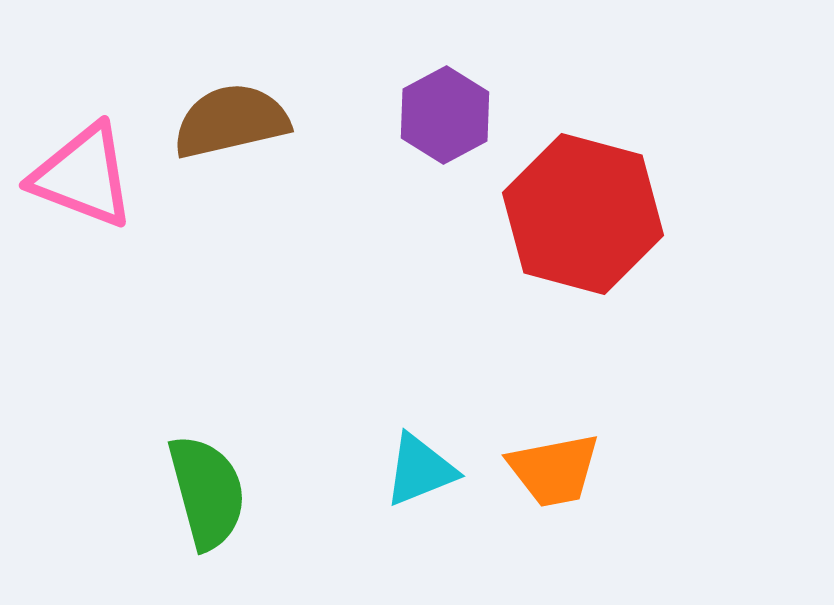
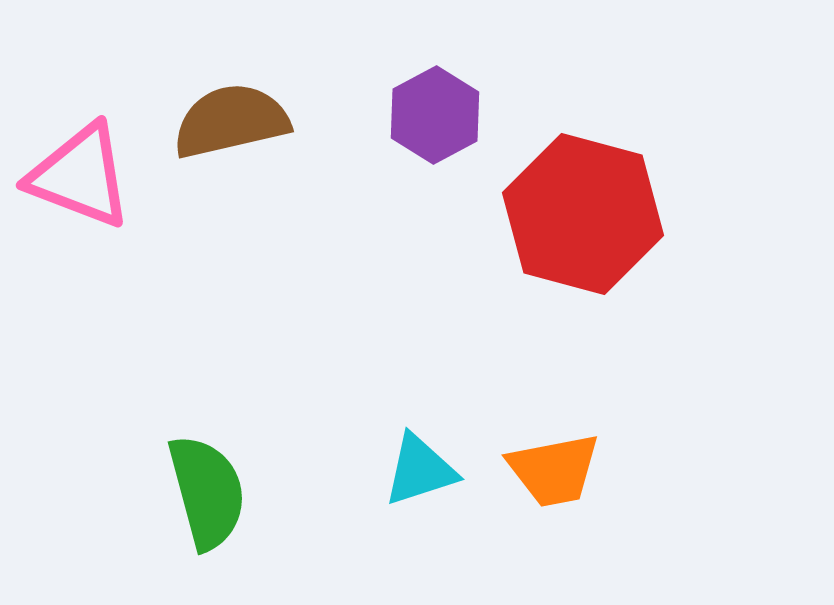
purple hexagon: moved 10 px left
pink triangle: moved 3 px left
cyan triangle: rotated 4 degrees clockwise
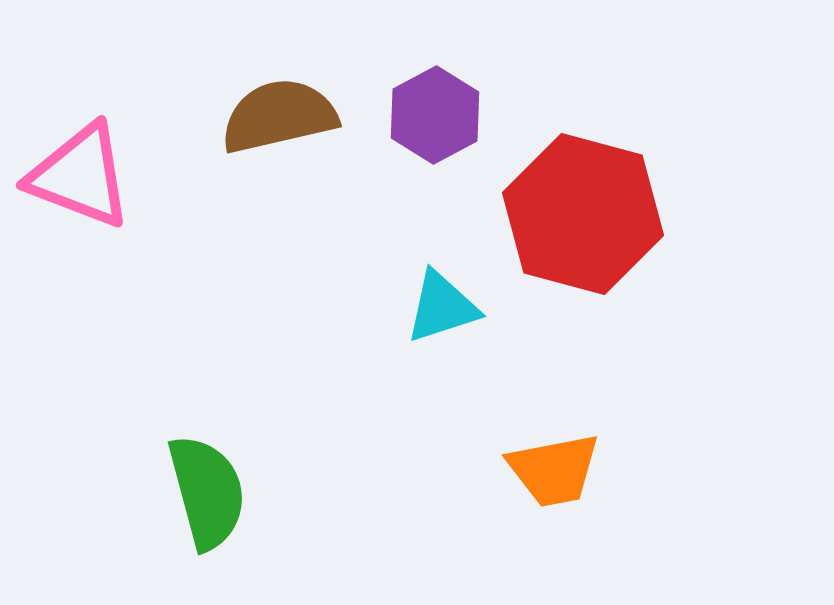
brown semicircle: moved 48 px right, 5 px up
cyan triangle: moved 22 px right, 163 px up
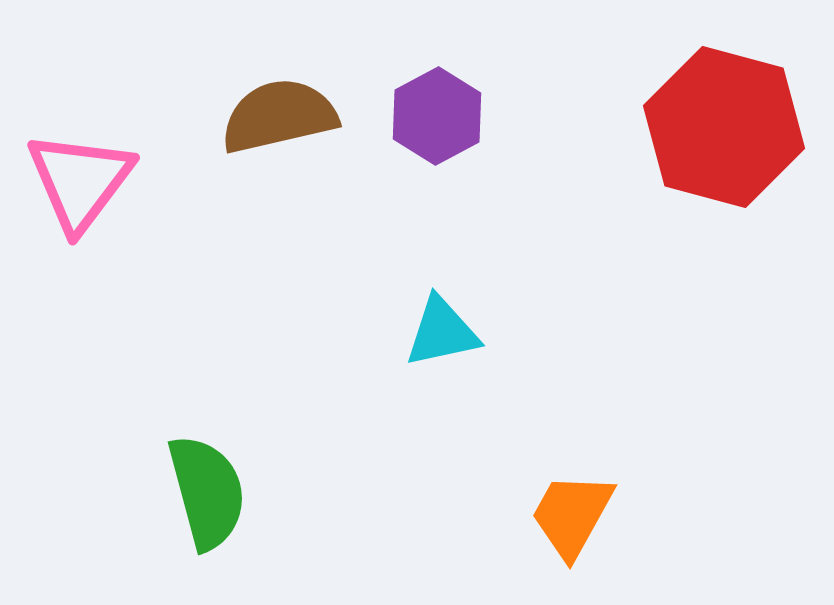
purple hexagon: moved 2 px right, 1 px down
pink triangle: moved 5 px down; rotated 46 degrees clockwise
red hexagon: moved 141 px right, 87 px up
cyan triangle: moved 25 px down; rotated 6 degrees clockwise
orange trapezoid: moved 18 px right, 45 px down; rotated 130 degrees clockwise
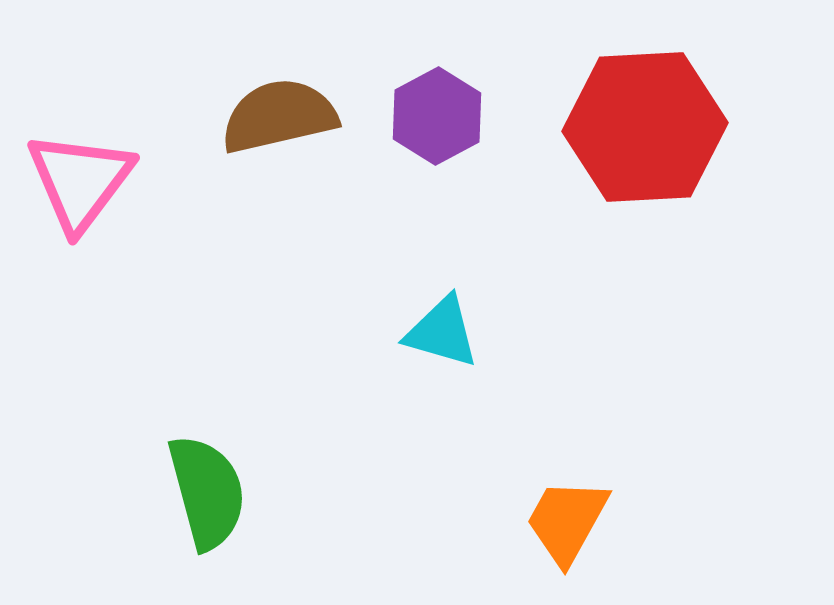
red hexagon: moved 79 px left; rotated 18 degrees counterclockwise
cyan triangle: rotated 28 degrees clockwise
orange trapezoid: moved 5 px left, 6 px down
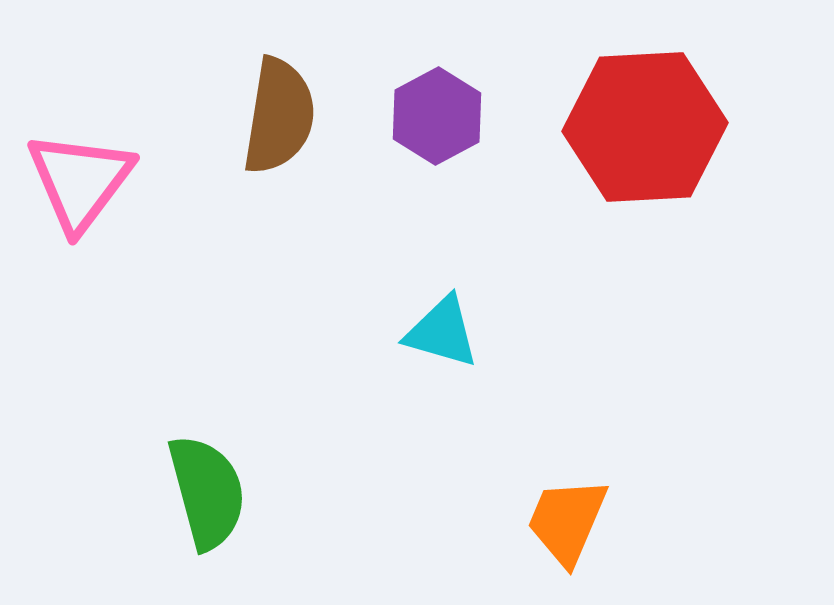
brown semicircle: rotated 112 degrees clockwise
orange trapezoid: rotated 6 degrees counterclockwise
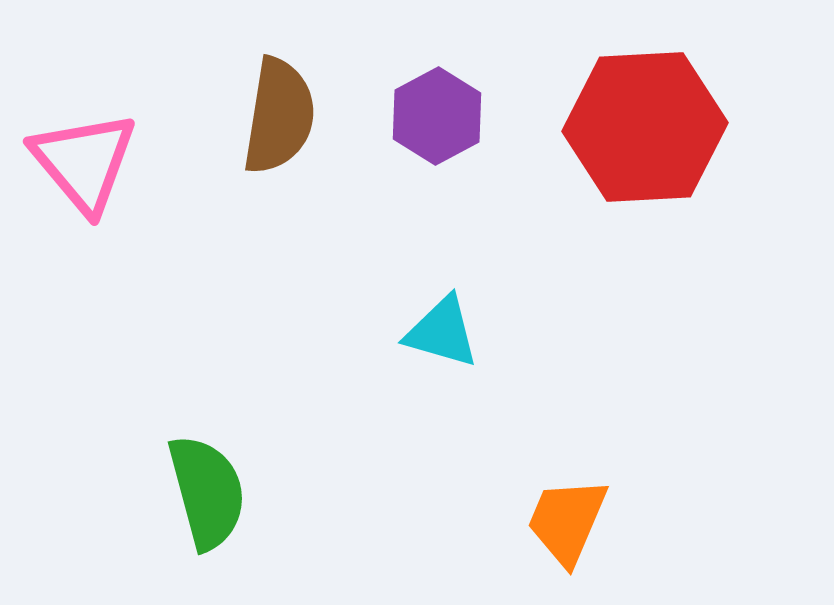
pink triangle: moved 4 px right, 19 px up; rotated 17 degrees counterclockwise
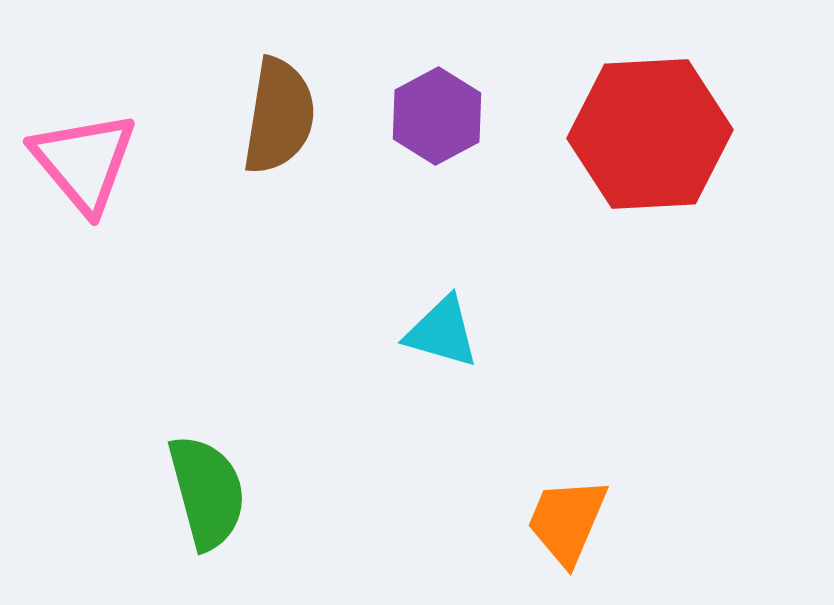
red hexagon: moved 5 px right, 7 px down
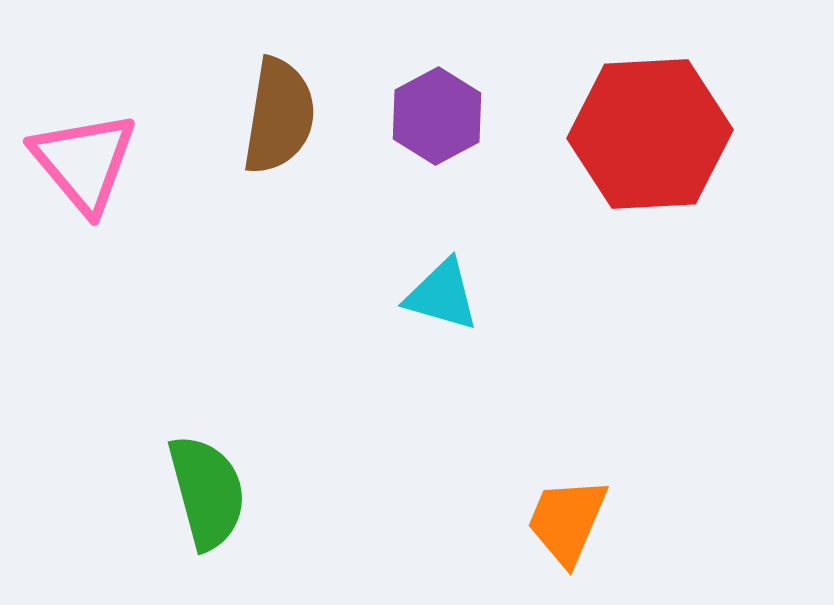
cyan triangle: moved 37 px up
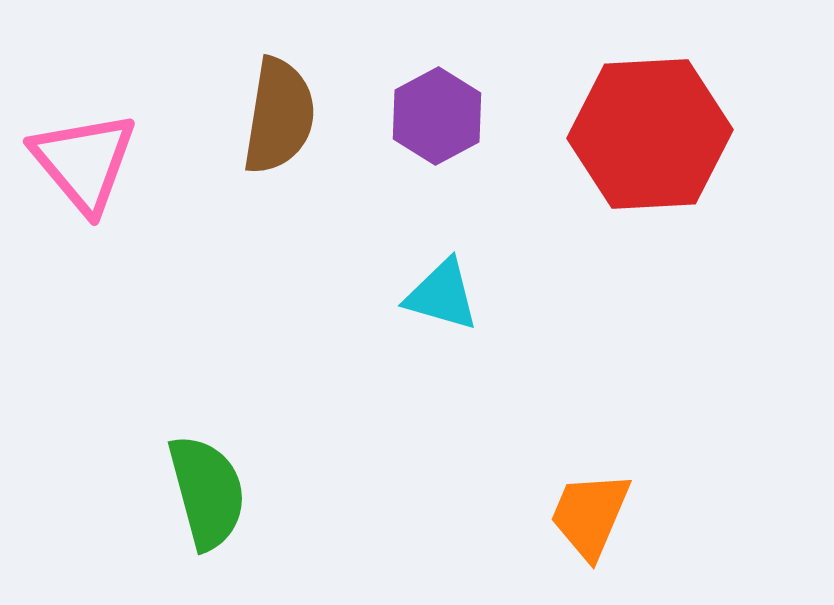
orange trapezoid: moved 23 px right, 6 px up
